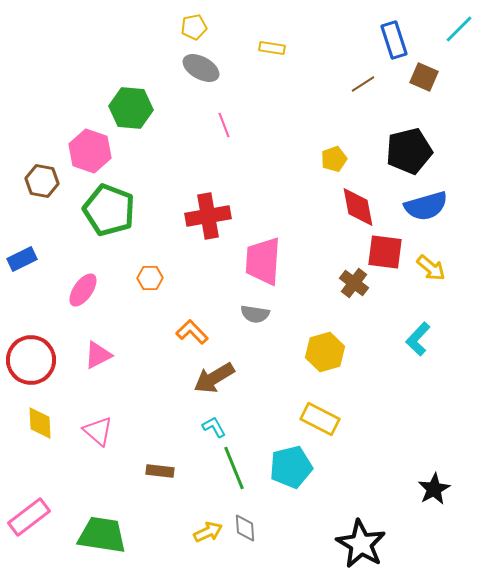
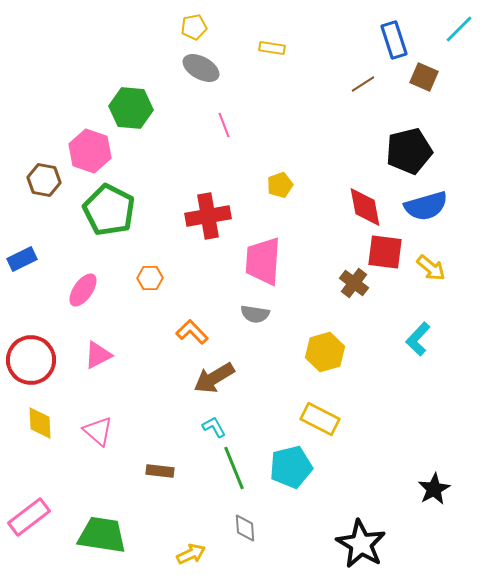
yellow pentagon at (334, 159): moved 54 px left, 26 px down
brown hexagon at (42, 181): moved 2 px right, 1 px up
red diamond at (358, 207): moved 7 px right
green pentagon at (109, 210): rotated 6 degrees clockwise
yellow arrow at (208, 532): moved 17 px left, 22 px down
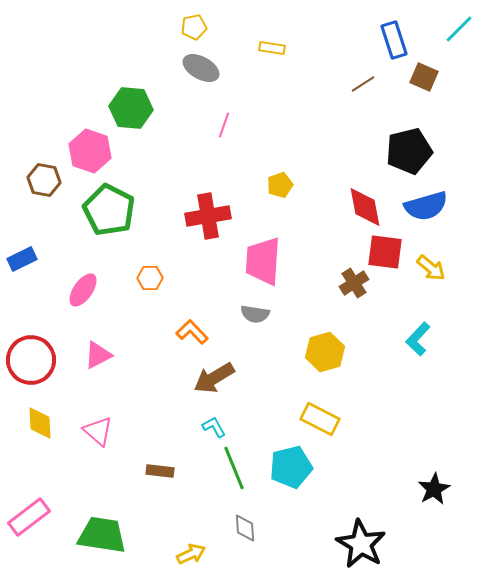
pink line at (224, 125): rotated 40 degrees clockwise
brown cross at (354, 283): rotated 20 degrees clockwise
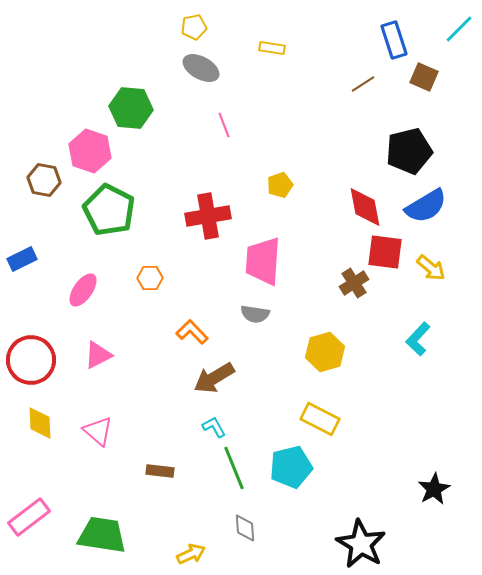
pink line at (224, 125): rotated 40 degrees counterclockwise
blue semicircle at (426, 206): rotated 15 degrees counterclockwise
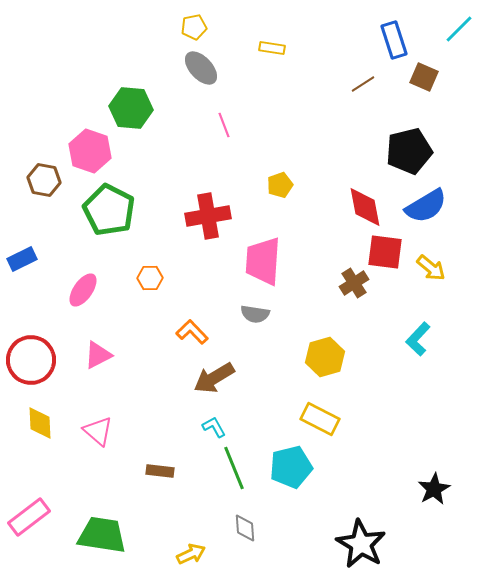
gray ellipse at (201, 68): rotated 18 degrees clockwise
yellow hexagon at (325, 352): moved 5 px down
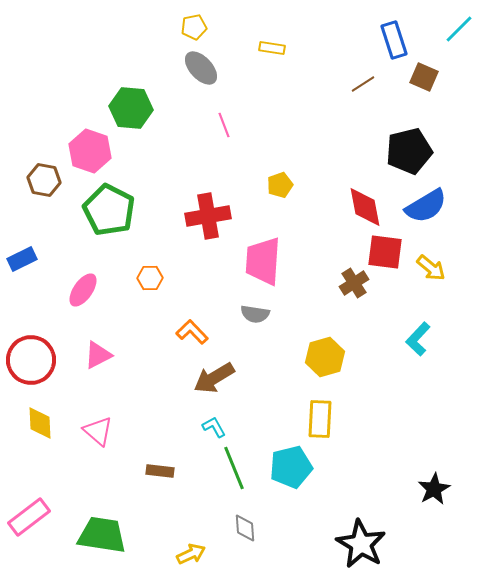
yellow rectangle at (320, 419): rotated 66 degrees clockwise
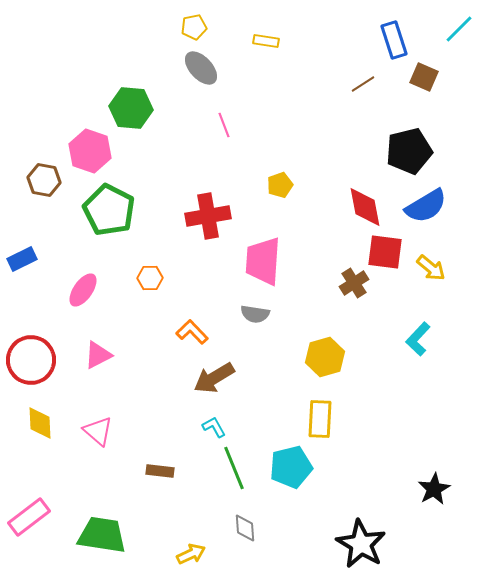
yellow rectangle at (272, 48): moved 6 px left, 7 px up
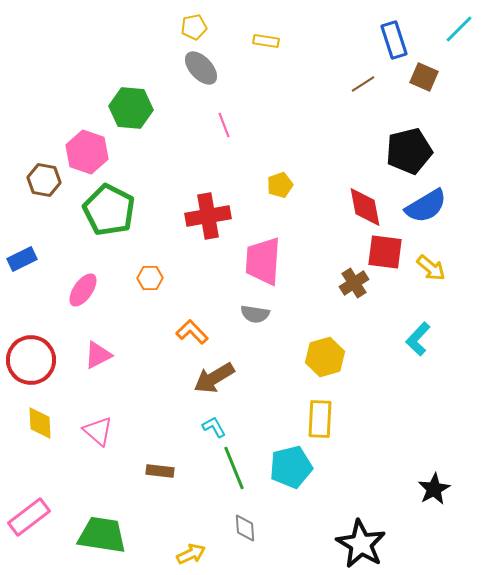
pink hexagon at (90, 151): moved 3 px left, 1 px down
